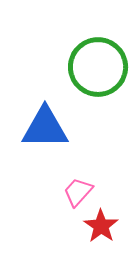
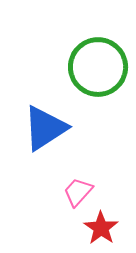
blue triangle: rotated 33 degrees counterclockwise
red star: moved 2 px down
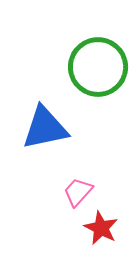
blue triangle: rotated 21 degrees clockwise
red star: rotated 8 degrees counterclockwise
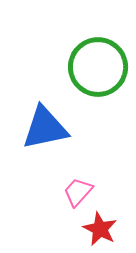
red star: moved 1 px left, 1 px down
